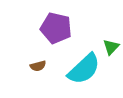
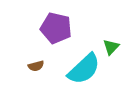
brown semicircle: moved 2 px left
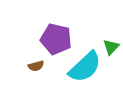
purple pentagon: moved 11 px down
cyan semicircle: moved 1 px right, 2 px up
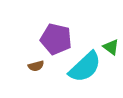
green triangle: rotated 36 degrees counterclockwise
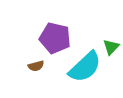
purple pentagon: moved 1 px left, 1 px up
green triangle: rotated 36 degrees clockwise
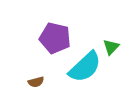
brown semicircle: moved 16 px down
